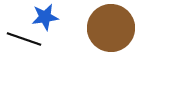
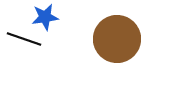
brown circle: moved 6 px right, 11 px down
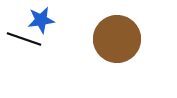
blue star: moved 4 px left, 3 px down
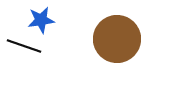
black line: moved 7 px down
